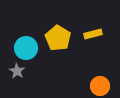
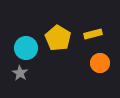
gray star: moved 3 px right, 2 px down
orange circle: moved 23 px up
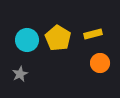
cyan circle: moved 1 px right, 8 px up
gray star: moved 1 px down; rotated 14 degrees clockwise
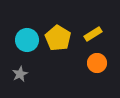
yellow rectangle: rotated 18 degrees counterclockwise
orange circle: moved 3 px left
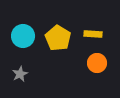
yellow rectangle: rotated 36 degrees clockwise
cyan circle: moved 4 px left, 4 px up
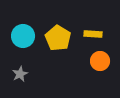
orange circle: moved 3 px right, 2 px up
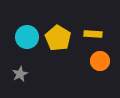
cyan circle: moved 4 px right, 1 px down
